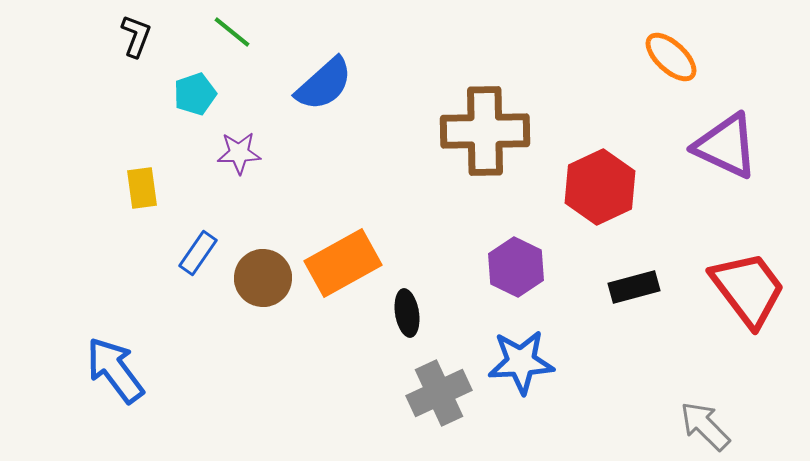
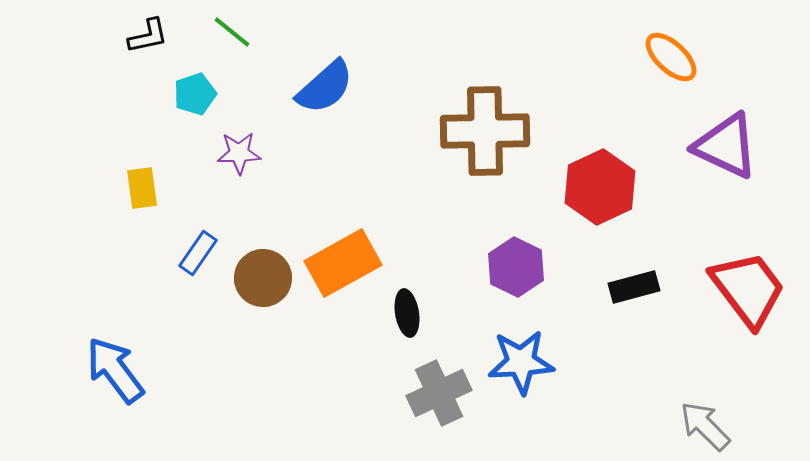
black L-shape: moved 12 px right; rotated 57 degrees clockwise
blue semicircle: moved 1 px right, 3 px down
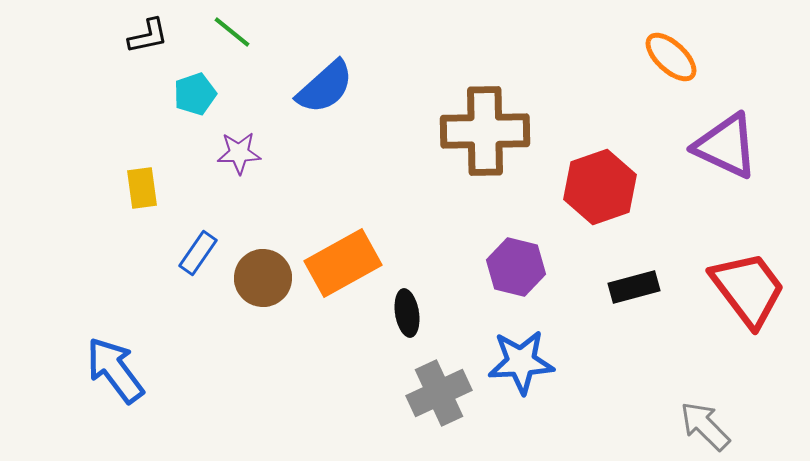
red hexagon: rotated 6 degrees clockwise
purple hexagon: rotated 12 degrees counterclockwise
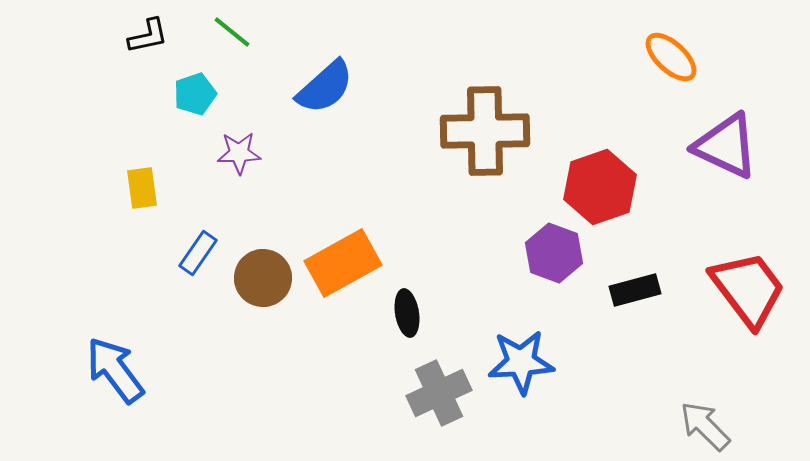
purple hexagon: moved 38 px right, 14 px up; rotated 6 degrees clockwise
black rectangle: moved 1 px right, 3 px down
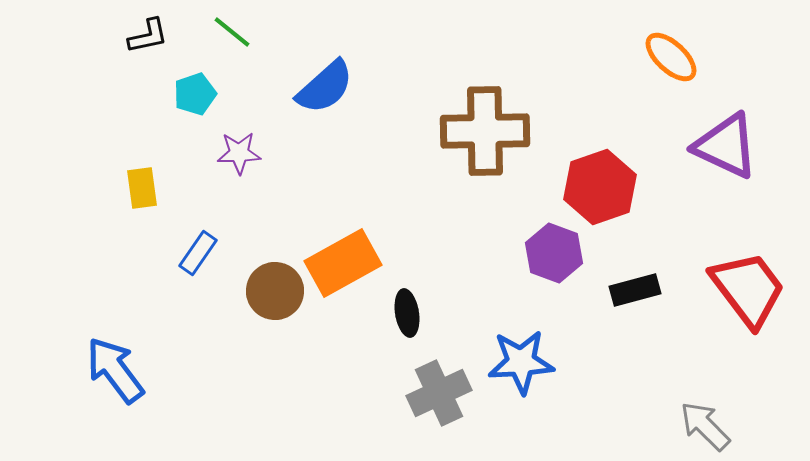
brown circle: moved 12 px right, 13 px down
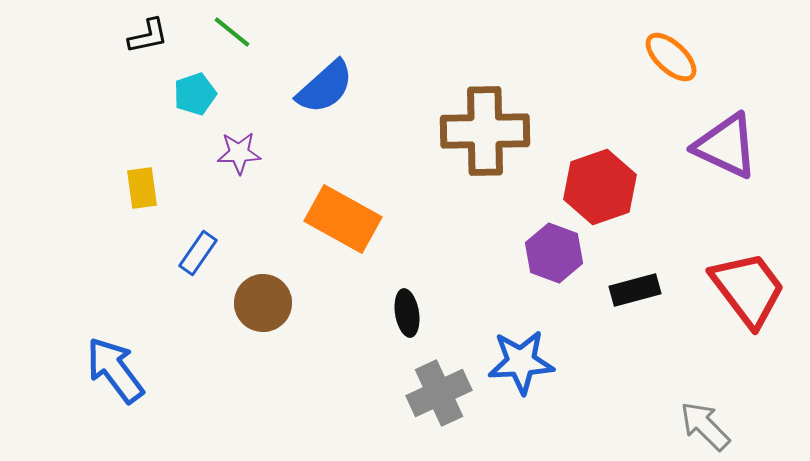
orange rectangle: moved 44 px up; rotated 58 degrees clockwise
brown circle: moved 12 px left, 12 px down
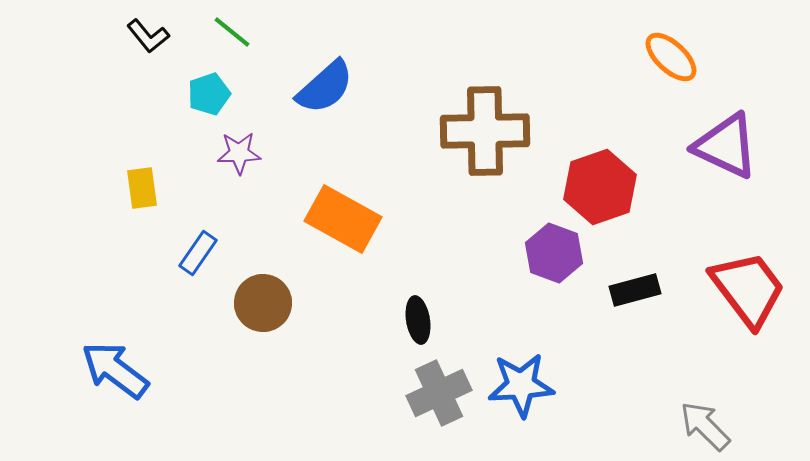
black L-shape: rotated 63 degrees clockwise
cyan pentagon: moved 14 px right
black ellipse: moved 11 px right, 7 px down
blue star: moved 23 px down
blue arrow: rotated 16 degrees counterclockwise
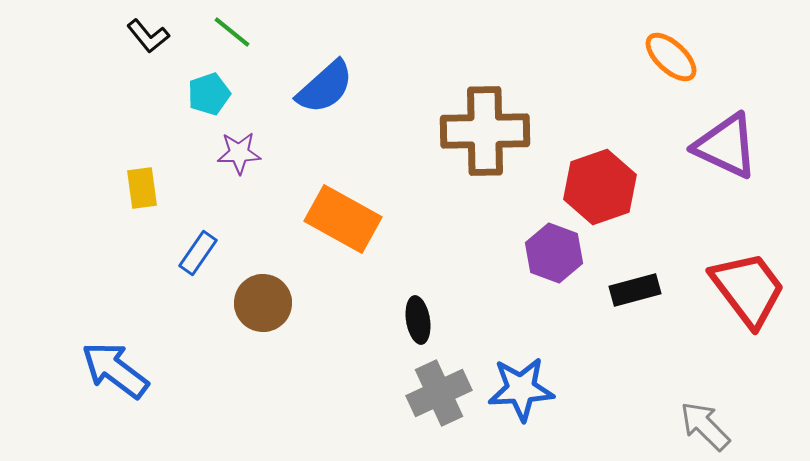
blue star: moved 4 px down
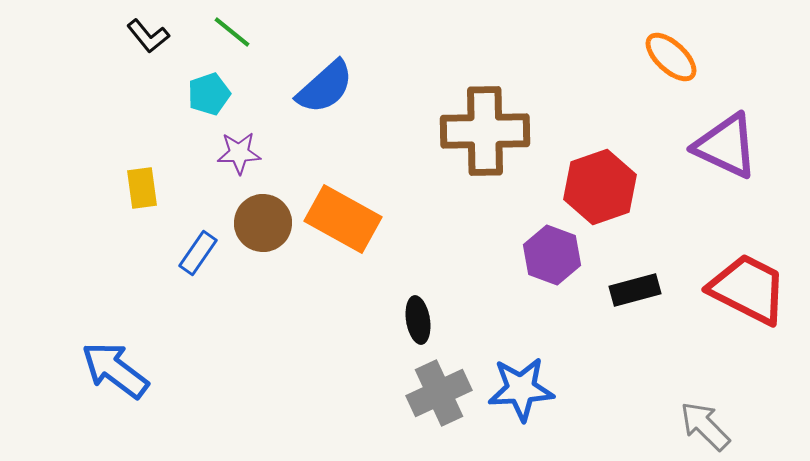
purple hexagon: moved 2 px left, 2 px down
red trapezoid: rotated 26 degrees counterclockwise
brown circle: moved 80 px up
